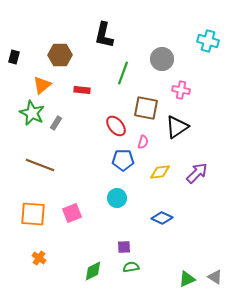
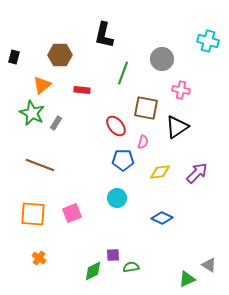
purple square: moved 11 px left, 8 px down
gray triangle: moved 6 px left, 12 px up
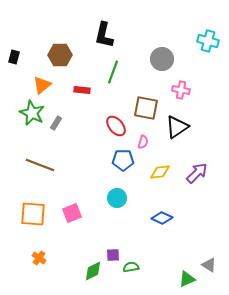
green line: moved 10 px left, 1 px up
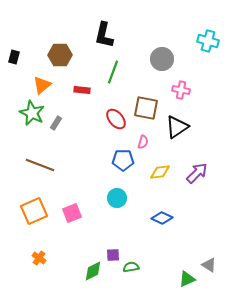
red ellipse: moved 7 px up
orange square: moved 1 px right, 3 px up; rotated 28 degrees counterclockwise
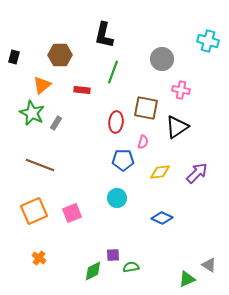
red ellipse: moved 3 px down; rotated 45 degrees clockwise
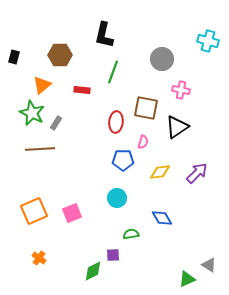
brown line: moved 16 px up; rotated 24 degrees counterclockwise
blue diamond: rotated 35 degrees clockwise
green semicircle: moved 33 px up
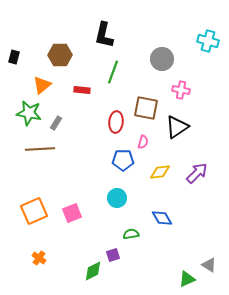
green star: moved 3 px left; rotated 15 degrees counterclockwise
purple square: rotated 16 degrees counterclockwise
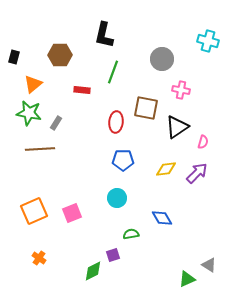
orange triangle: moved 9 px left, 1 px up
pink semicircle: moved 60 px right
yellow diamond: moved 6 px right, 3 px up
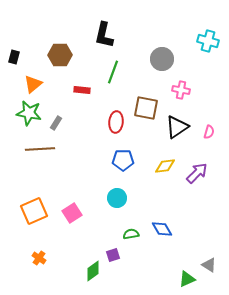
pink semicircle: moved 6 px right, 10 px up
yellow diamond: moved 1 px left, 3 px up
pink square: rotated 12 degrees counterclockwise
blue diamond: moved 11 px down
green diamond: rotated 10 degrees counterclockwise
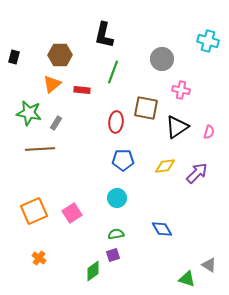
orange triangle: moved 19 px right
green semicircle: moved 15 px left
green triangle: rotated 42 degrees clockwise
